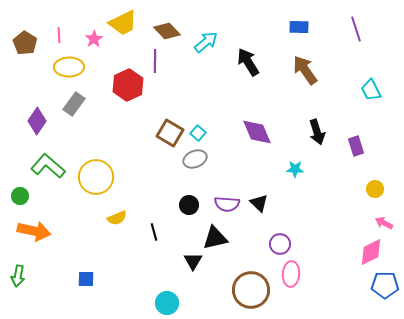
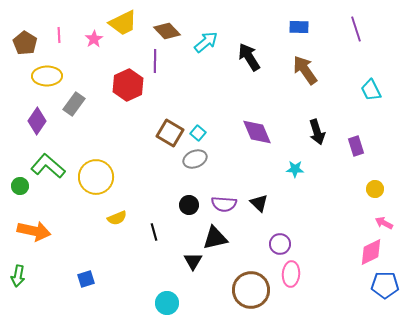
black arrow at (248, 62): moved 1 px right, 5 px up
yellow ellipse at (69, 67): moved 22 px left, 9 px down
green circle at (20, 196): moved 10 px up
purple semicircle at (227, 204): moved 3 px left
blue square at (86, 279): rotated 18 degrees counterclockwise
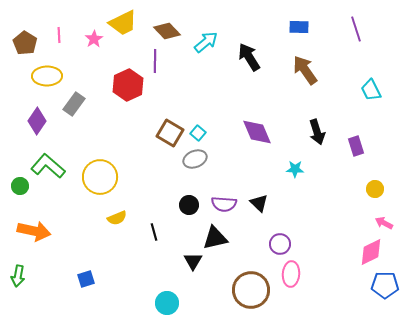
yellow circle at (96, 177): moved 4 px right
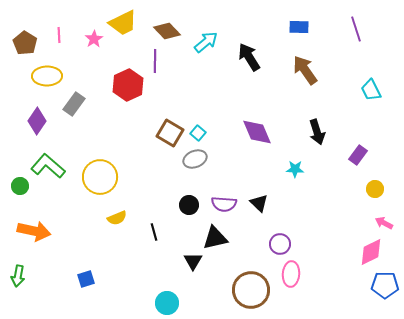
purple rectangle at (356, 146): moved 2 px right, 9 px down; rotated 54 degrees clockwise
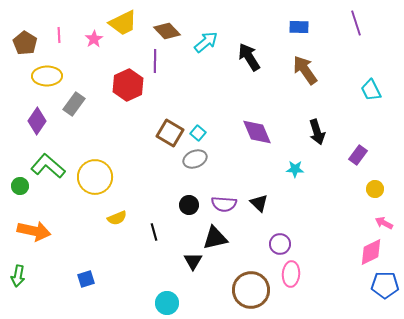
purple line at (356, 29): moved 6 px up
yellow circle at (100, 177): moved 5 px left
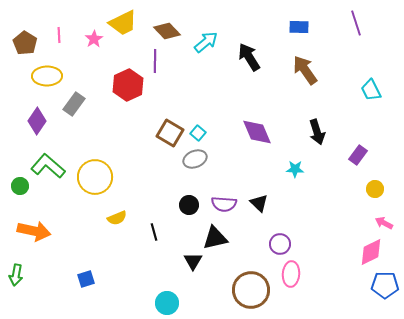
green arrow at (18, 276): moved 2 px left, 1 px up
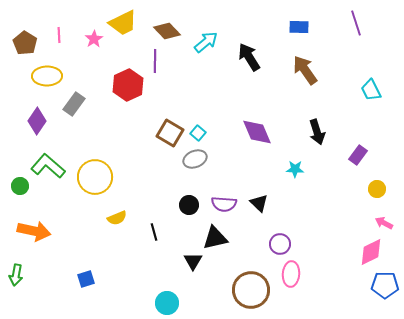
yellow circle at (375, 189): moved 2 px right
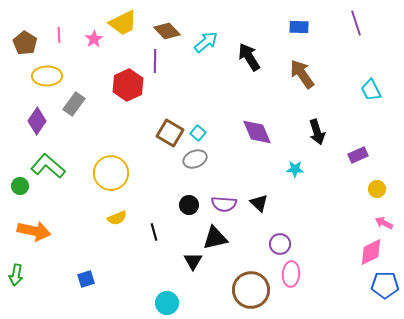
brown arrow at (305, 70): moved 3 px left, 4 px down
purple rectangle at (358, 155): rotated 30 degrees clockwise
yellow circle at (95, 177): moved 16 px right, 4 px up
